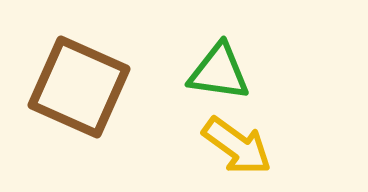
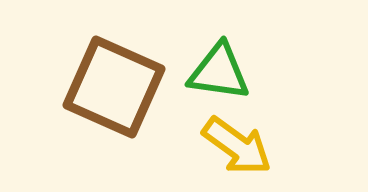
brown square: moved 35 px right
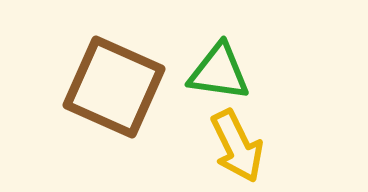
yellow arrow: rotated 28 degrees clockwise
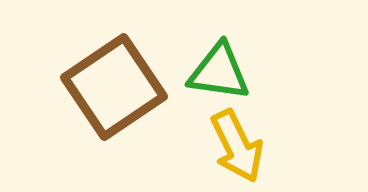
brown square: rotated 32 degrees clockwise
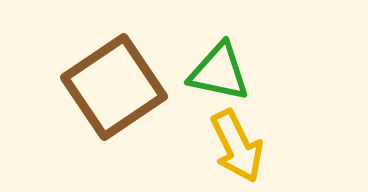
green triangle: rotated 4 degrees clockwise
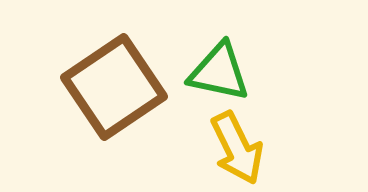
yellow arrow: moved 2 px down
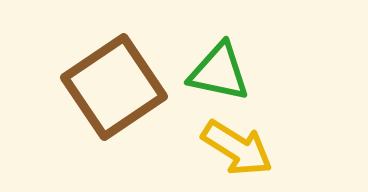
yellow arrow: rotated 32 degrees counterclockwise
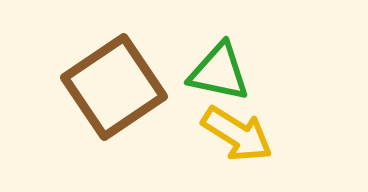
yellow arrow: moved 14 px up
